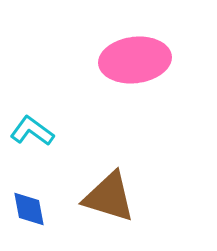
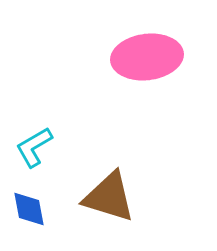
pink ellipse: moved 12 px right, 3 px up
cyan L-shape: moved 2 px right, 16 px down; rotated 66 degrees counterclockwise
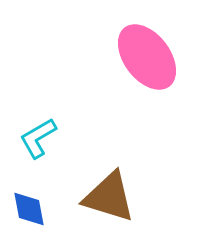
pink ellipse: rotated 60 degrees clockwise
cyan L-shape: moved 4 px right, 9 px up
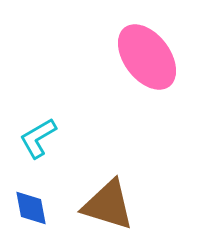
brown triangle: moved 1 px left, 8 px down
blue diamond: moved 2 px right, 1 px up
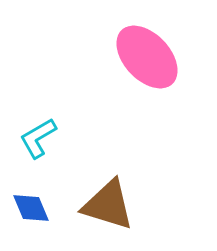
pink ellipse: rotated 6 degrees counterclockwise
blue diamond: rotated 12 degrees counterclockwise
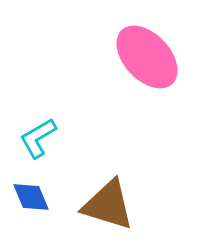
blue diamond: moved 11 px up
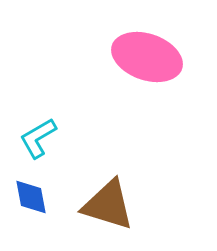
pink ellipse: rotated 28 degrees counterclockwise
blue diamond: rotated 12 degrees clockwise
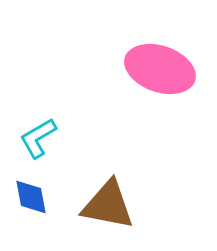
pink ellipse: moved 13 px right, 12 px down
brown triangle: rotated 6 degrees counterclockwise
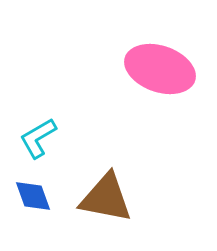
blue diamond: moved 2 px right, 1 px up; rotated 9 degrees counterclockwise
brown triangle: moved 2 px left, 7 px up
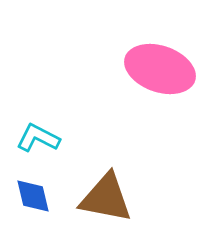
cyan L-shape: rotated 57 degrees clockwise
blue diamond: rotated 6 degrees clockwise
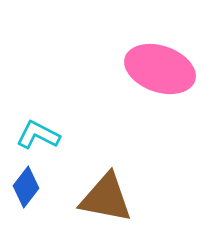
cyan L-shape: moved 3 px up
blue diamond: moved 7 px left, 9 px up; rotated 51 degrees clockwise
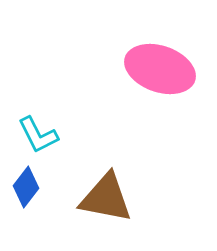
cyan L-shape: rotated 144 degrees counterclockwise
